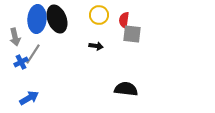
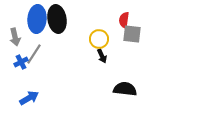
yellow circle: moved 24 px down
black ellipse: rotated 12 degrees clockwise
black arrow: moved 6 px right, 10 px down; rotated 56 degrees clockwise
gray line: moved 1 px right
black semicircle: moved 1 px left
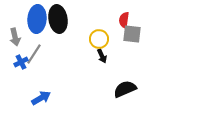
black ellipse: moved 1 px right
black semicircle: rotated 30 degrees counterclockwise
blue arrow: moved 12 px right
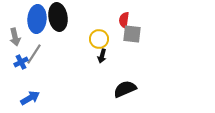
black ellipse: moved 2 px up
black arrow: rotated 40 degrees clockwise
blue arrow: moved 11 px left
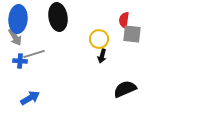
blue ellipse: moved 19 px left
gray arrow: rotated 18 degrees counterclockwise
gray line: rotated 40 degrees clockwise
blue cross: moved 1 px left, 1 px up; rotated 32 degrees clockwise
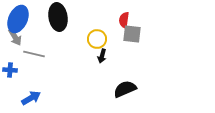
blue ellipse: rotated 20 degrees clockwise
yellow circle: moved 2 px left
gray line: rotated 30 degrees clockwise
blue cross: moved 10 px left, 9 px down
blue arrow: moved 1 px right
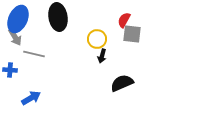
red semicircle: rotated 21 degrees clockwise
black semicircle: moved 3 px left, 6 px up
